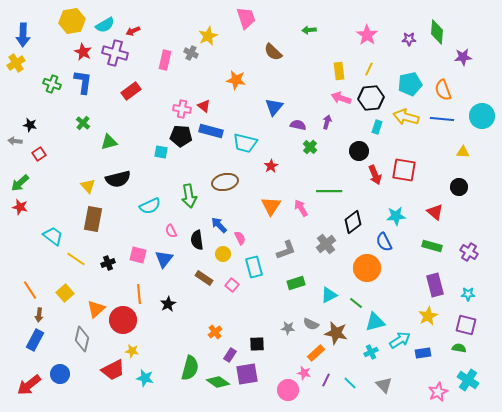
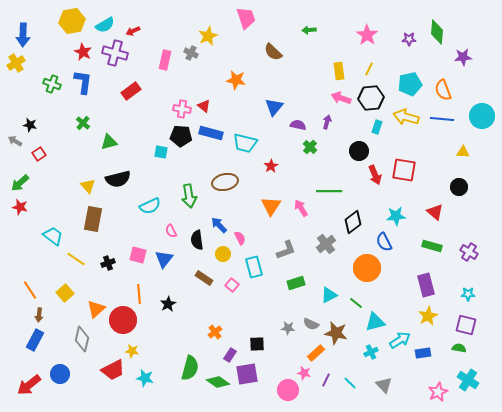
blue rectangle at (211, 131): moved 2 px down
gray arrow at (15, 141): rotated 24 degrees clockwise
purple rectangle at (435, 285): moved 9 px left
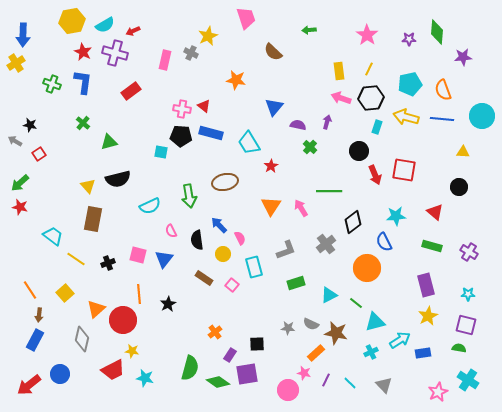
cyan trapezoid at (245, 143): moved 4 px right; rotated 45 degrees clockwise
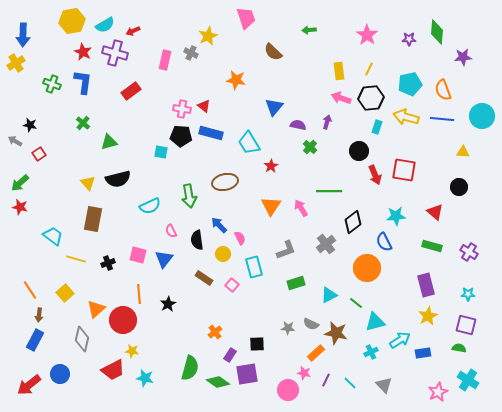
yellow triangle at (88, 186): moved 3 px up
yellow line at (76, 259): rotated 18 degrees counterclockwise
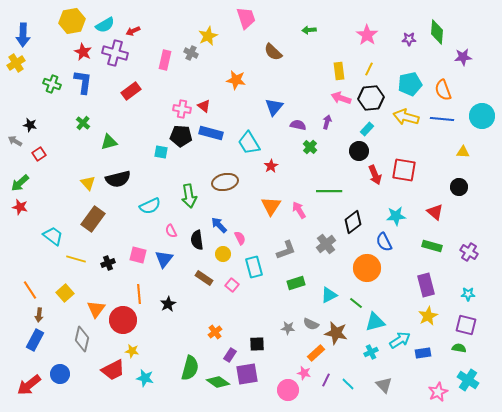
cyan rectangle at (377, 127): moved 10 px left, 2 px down; rotated 24 degrees clockwise
pink arrow at (301, 208): moved 2 px left, 2 px down
brown rectangle at (93, 219): rotated 25 degrees clockwise
orange triangle at (96, 309): rotated 12 degrees counterclockwise
cyan line at (350, 383): moved 2 px left, 1 px down
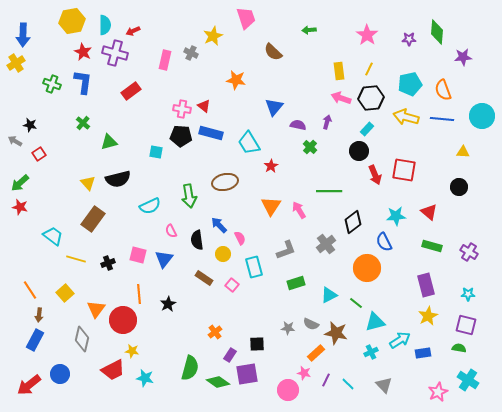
cyan semicircle at (105, 25): rotated 60 degrees counterclockwise
yellow star at (208, 36): moved 5 px right
cyan square at (161, 152): moved 5 px left
red triangle at (435, 212): moved 6 px left
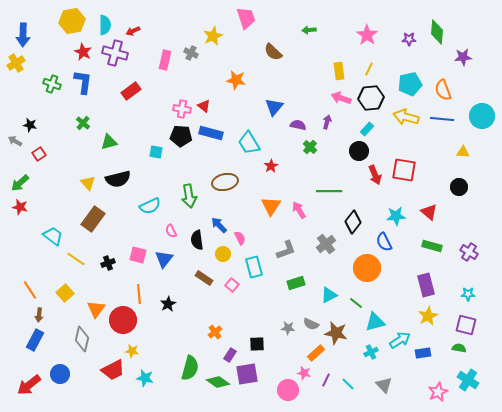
black diamond at (353, 222): rotated 15 degrees counterclockwise
yellow line at (76, 259): rotated 18 degrees clockwise
